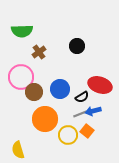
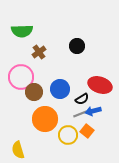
black semicircle: moved 2 px down
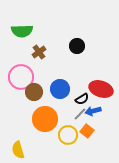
red ellipse: moved 1 px right, 4 px down
gray line: rotated 24 degrees counterclockwise
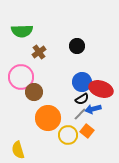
blue circle: moved 22 px right, 7 px up
blue arrow: moved 2 px up
orange circle: moved 3 px right, 1 px up
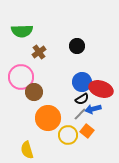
yellow semicircle: moved 9 px right
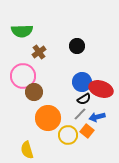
pink circle: moved 2 px right, 1 px up
black semicircle: moved 2 px right
blue arrow: moved 4 px right, 8 px down
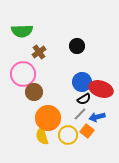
pink circle: moved 2 px up
yellow semicircle: moved 15 px right, 14 px up
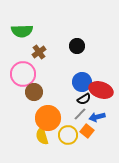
red ellipse: moved 1 px down
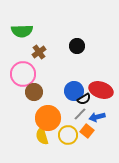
blue circle: moved 8 px left, 9 px down
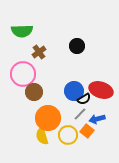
blue arrow: moved 2 px down
